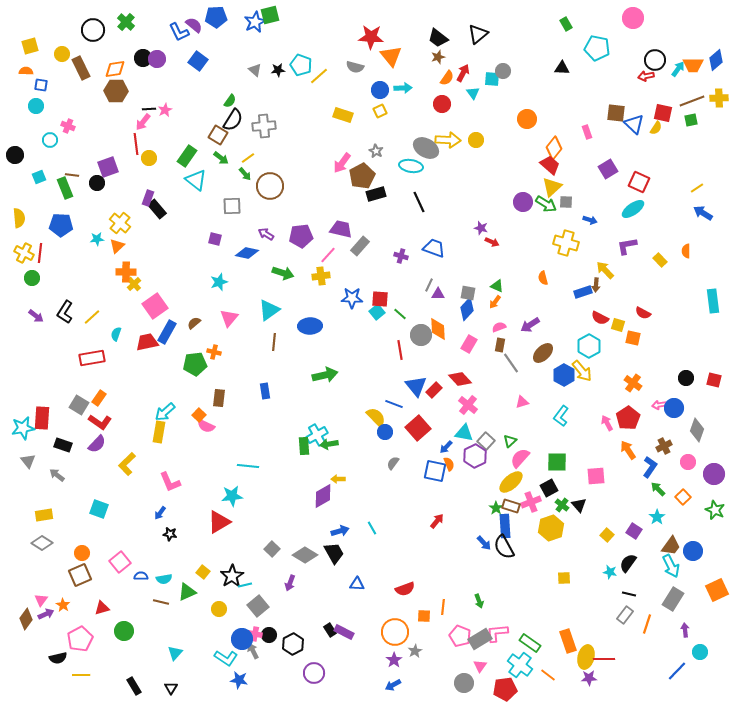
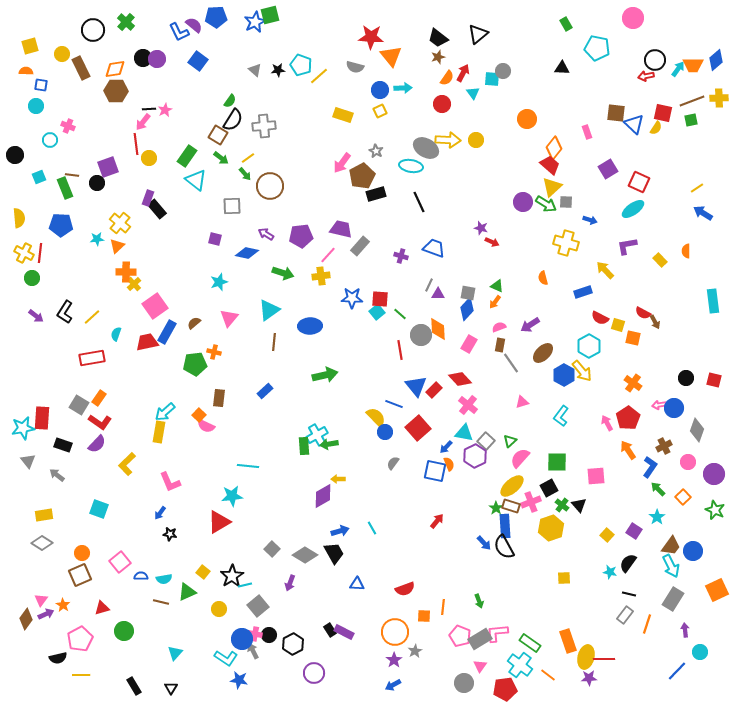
brown arrow at (596, 285): moved 59 px right, 37 px down; rotated 32 degrees counterclockwise
blue rectangle at (265, 391): rotated 56 degrees clockwise
yellow ellipse at (511, 482): moved 1 px right, 4 px down
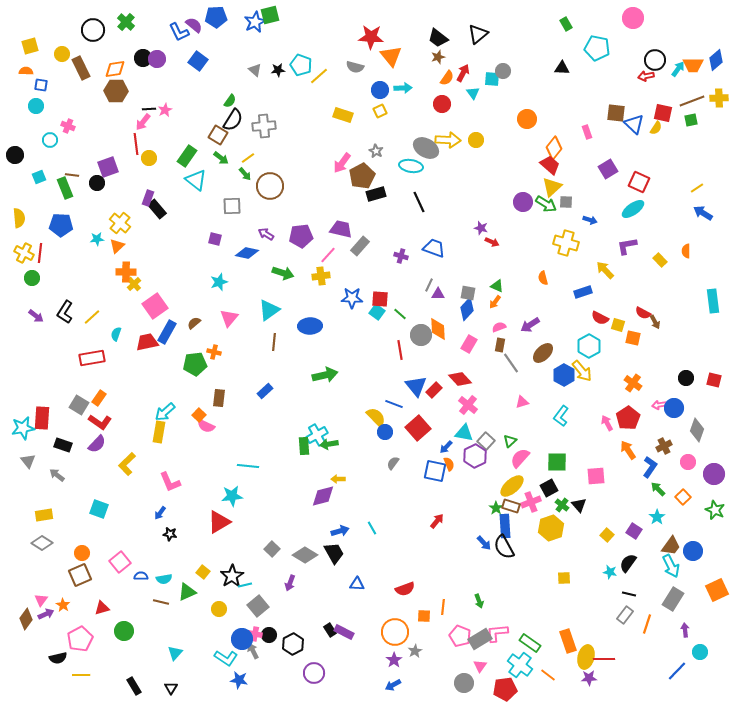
cyan square at (377, 312): rotated 14 degrees counterclockwise
purple diamond at (323, 496): rotated 15 degrees clockwise
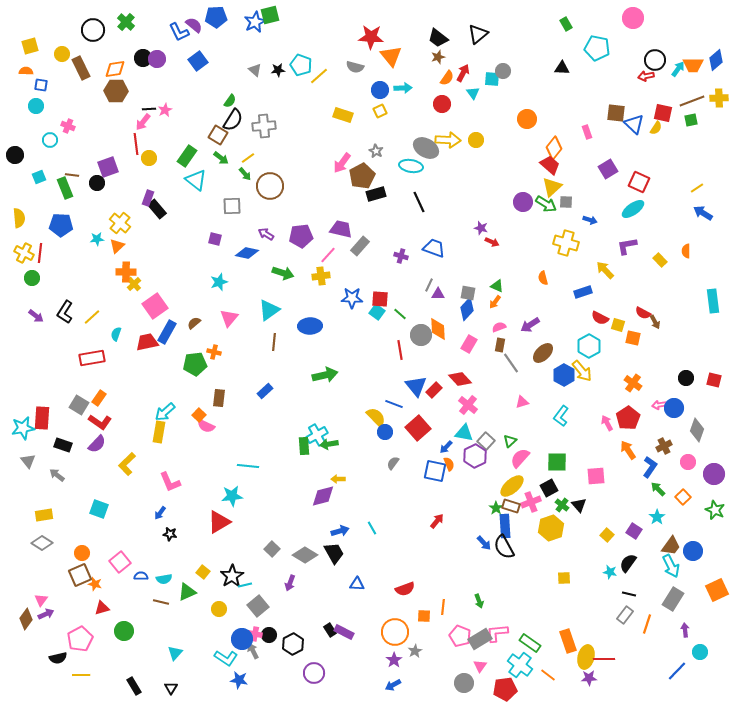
blue square at (198, 61): rotated 18 degrees clockwise
orange star at (63, 605): moved 32 px right, 21 px up; rotated 16 degrees counterclockwise
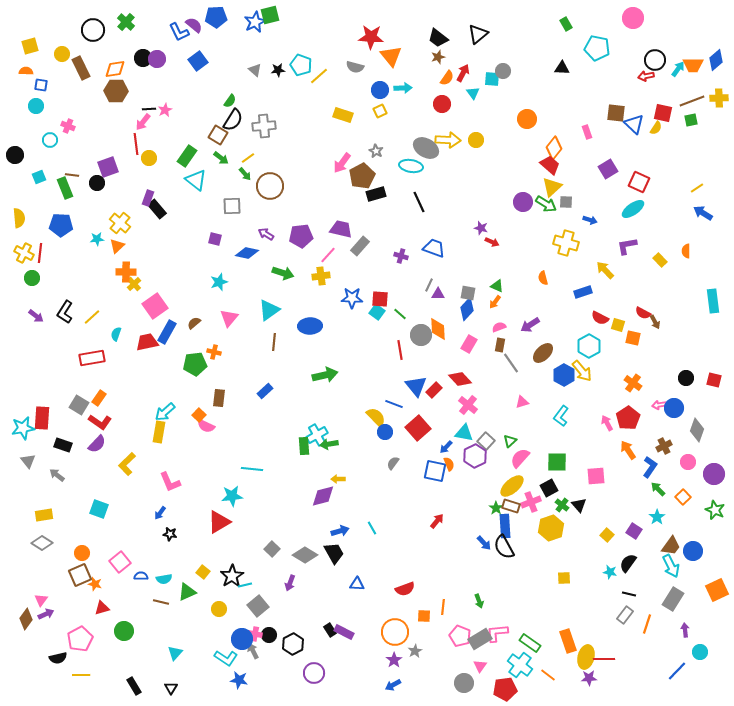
cyan line at (248, 466): moved 4 px right, 3 px down
